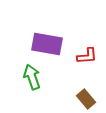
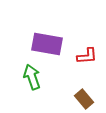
brown rectangle: moved 2 px left
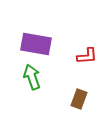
purple rectangle: moved 11 px left
brown rectangle: moved 5 px left; rotated 60 degrees clockwise
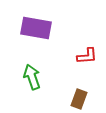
purple rectangle: moved 16 px up
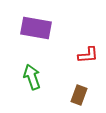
red L-shape: moved 1 px right, 1 px up
brown rectangle: moved 4 px up
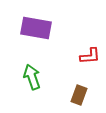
red L-shape: moved 2 px right, 1 px down
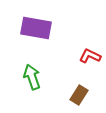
red L-shape: rotated 150 degrees counterclockwise
brown rectangle: rotated 12 degrees clockwise
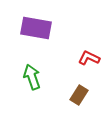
red L-shape: moved 1 px left, 2 px down
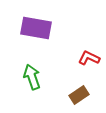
brown rectangle: rotated 24 degrees clockwise
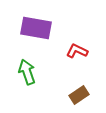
red L-shape: moved 12 px left, 7 px up
green arrow: moved 5 px left, 5 px up
